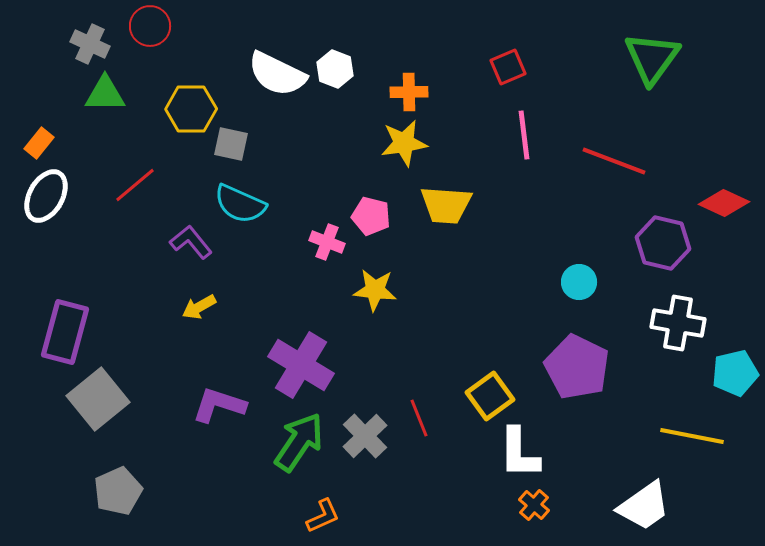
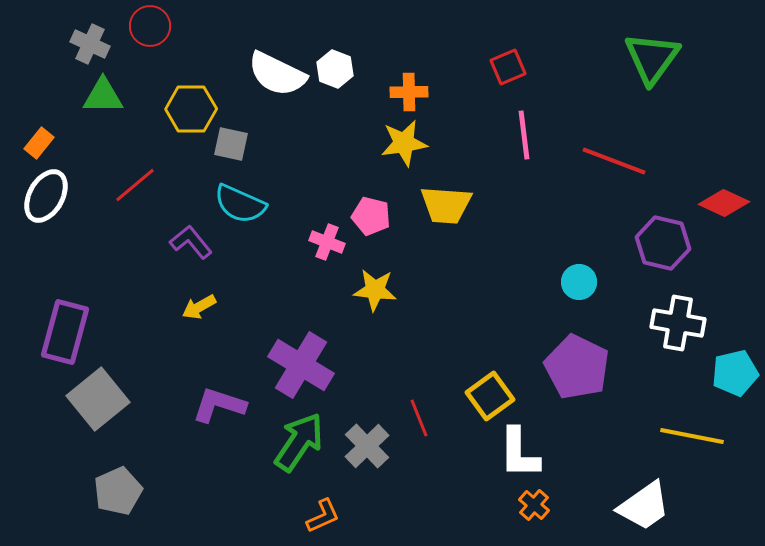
green triangle at (105, 94): moved 2 px left, 2 px down
gray cross at (365, 436): moved 2 px right, 10 px down
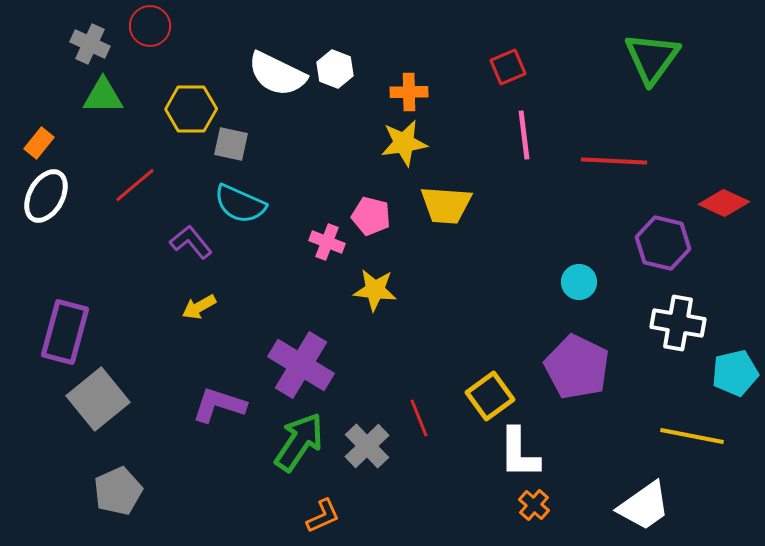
red line at (614, 161): rotated 18 degrees counterclockwise
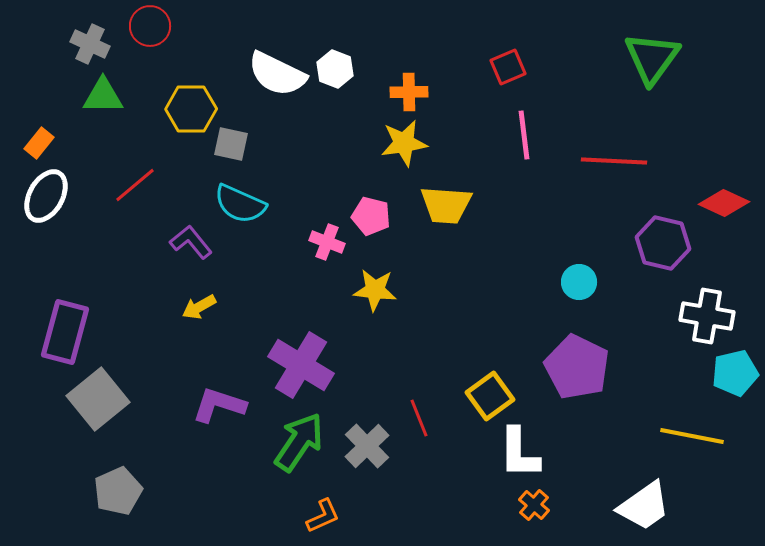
white cross at (678, 323): moved 29 px right, 7 px up
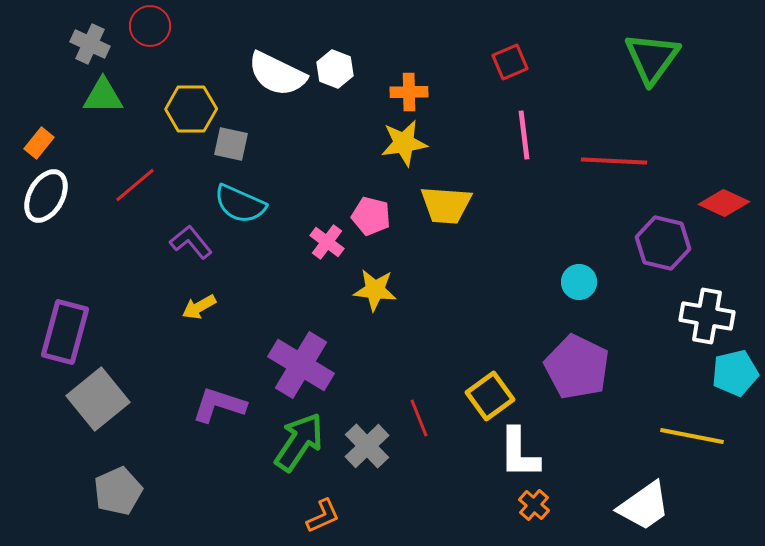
red square at (508, 67): moved 2 px right, 5 px up
pink cross at (327, 242): rotated 16 degrees clockwise
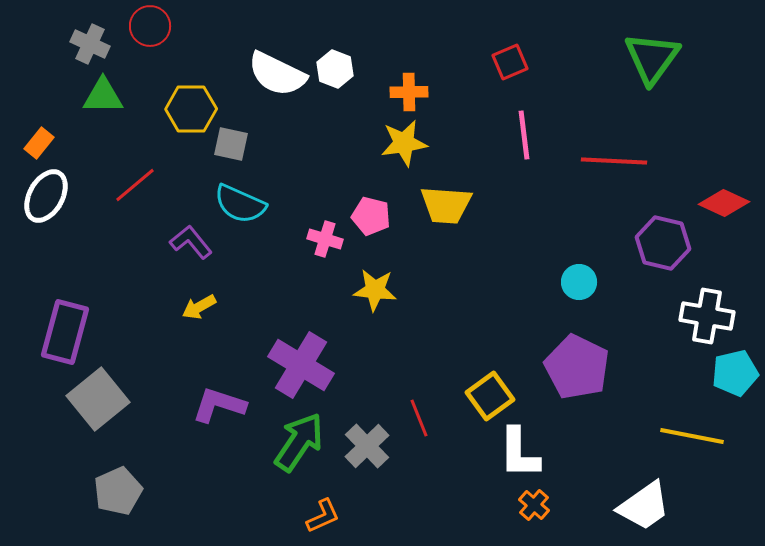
pink cross at (327, 242): moved 2 px left, 3 px up; rotated 20 degrees counterclockwise
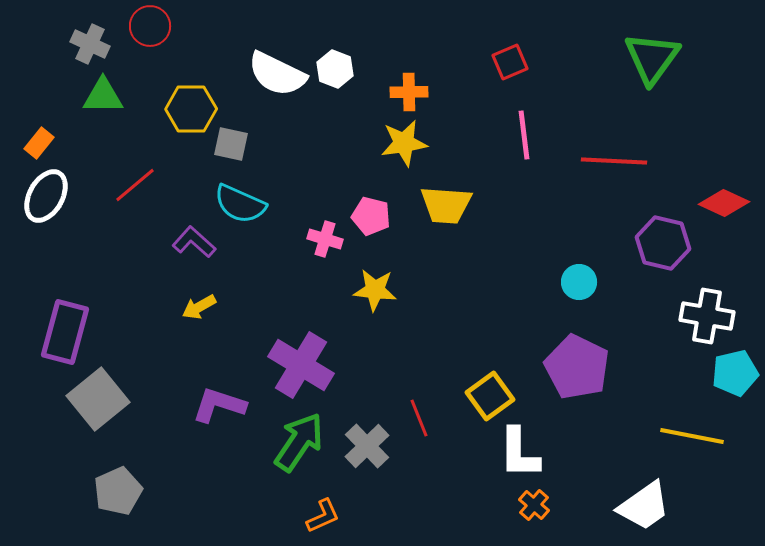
purple L-shape at (191, 242): moved 3 px right; rotated 9 degrees counterclockwise
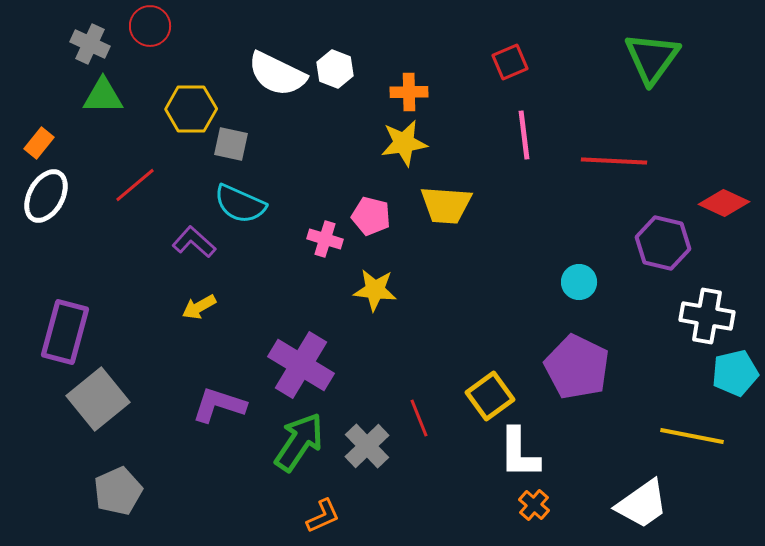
white trapezoid at (644, 506): moved 2 px left, 2 px up
